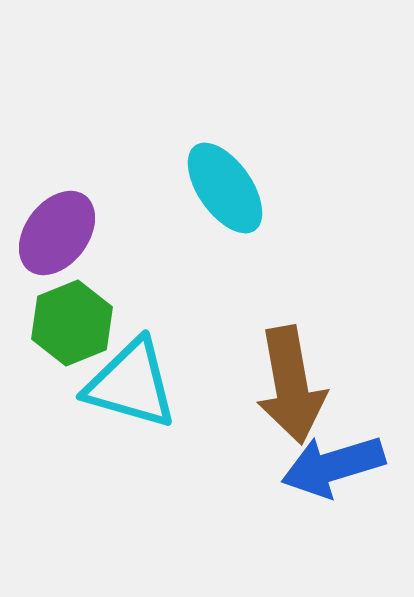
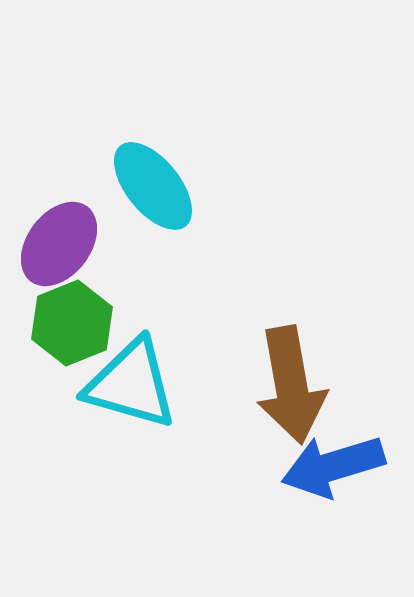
cyan ellipse: moved 72 px left, 2 px up; rotated 4 degrees counterclockwise
purple ellipse: moved 2 px right, 11 px down
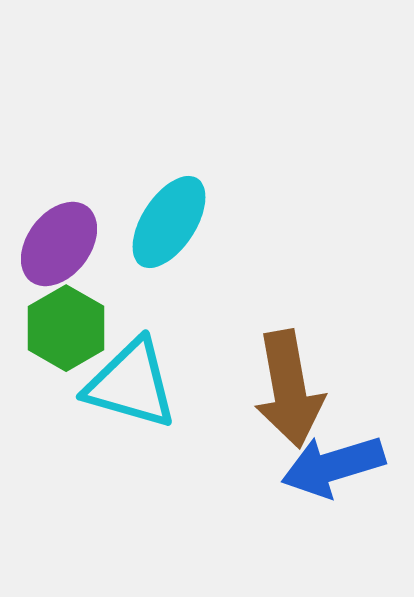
cyan ellipse: moved 16 px right, 36 px down; rotated 72 degrees clockwise
green hexagon: moved 6 px left, 5 px down; rotated 8 degrees counterclockwise
brown arrow: moved 2 px left, 4 px down
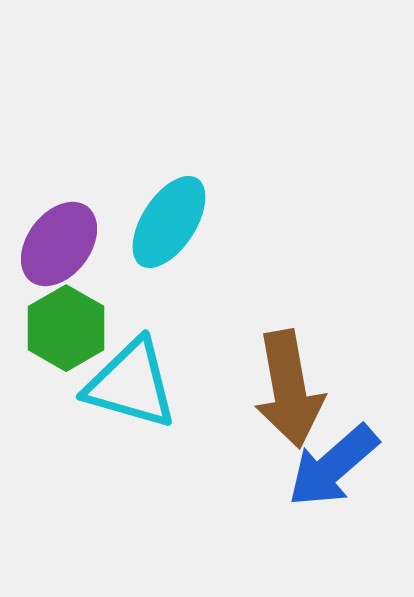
blue arrow: rotated 24 degrees counterclockwise
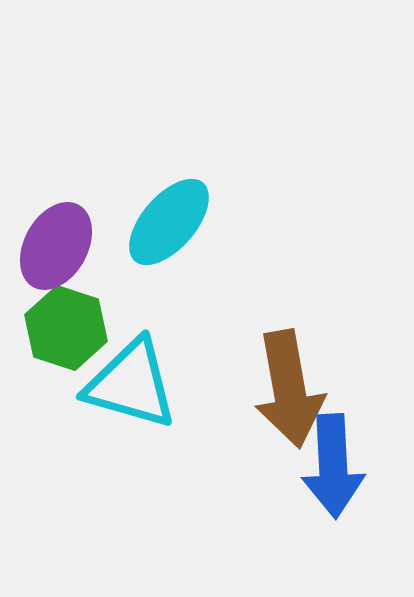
cyan ellipse: rotated 8 degrees clockwise
purple ellipse: moved 3 px left, 2 px down; rotated 8 degrees counterclockwise
green hexagon: rotated 12 degrees counterclockwise
blue arrow: rotated 52 degrees counterclockwise
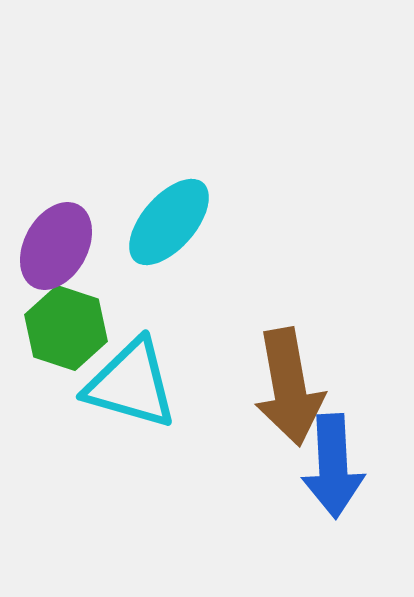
brown arrow: moved 2 px up
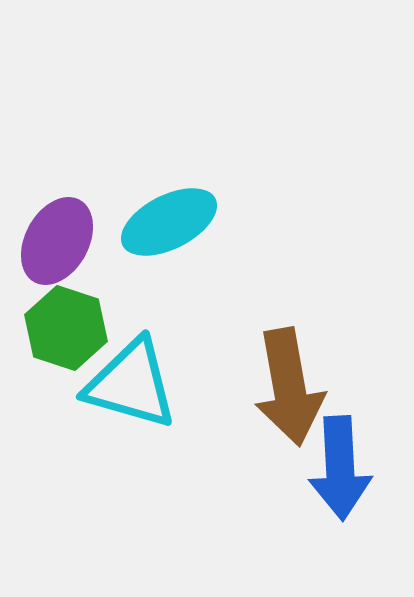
cyan ellipse: rotated 22 degrees clockwise
purple ellipse: moved 1 px right, 5 px up
blue arrow: moved 7 px right, 2 px down
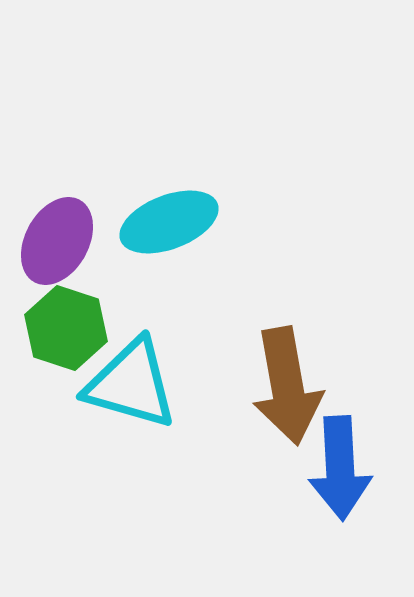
cyan ellipse: rotated 6 degrees clockwise
brown arrow: moved 2 px left, 1 px up
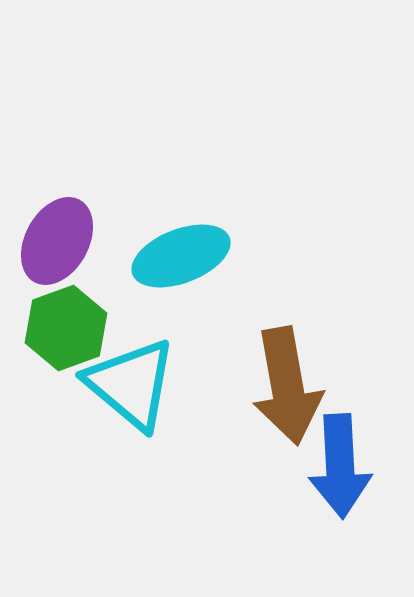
cyan ellipse: moved 12 px right, 34 px down
green hexagon: rotated 22 degrees clockwise
cyan triangle: rotated 24 degrees clockwise
blue arrow: moved 2 px up
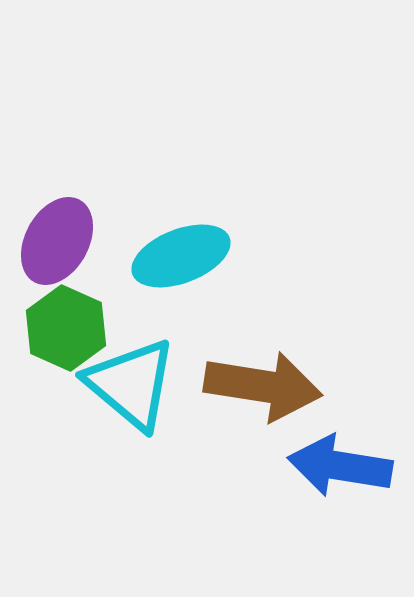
green hexagon: rotated 16 degrees counterclockwise
brown arrow: moved 24 px left; rotated 71 degrees counterclockwise
blue arrow: rotated 102 degrees clockwise
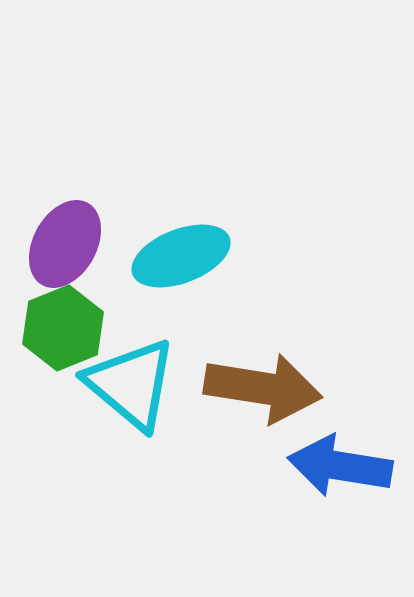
purple ellipse: moved 8 px right, 3 px down
green hexagon: moved 3 px left; rotated 14 degrees clockwise
brown arrow: moved 2 px down
